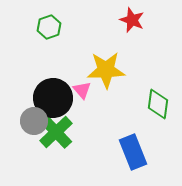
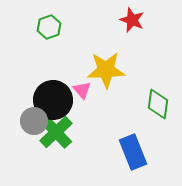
black circle: moved 2 px down
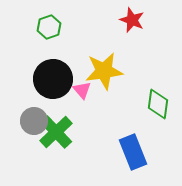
yellow star: moved 2 px left, 1 px down; rotated 6 degrees counterclockwise
black circle: moved 21 px up
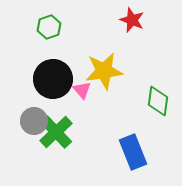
green diamond: moved 3 px up
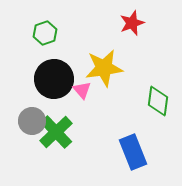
red star: moved 3 px down; rotated 30 degrees clockwise
green hexagon: moved 4 px left, 6 px down
yellow star: moved 3 px up
black circle: moved 1 px right
gray circle: moved 2 px left
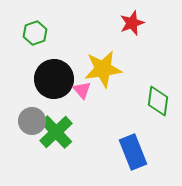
green hexagon: moved 10 px left
yellow star: moved 1 px left, 1 px down
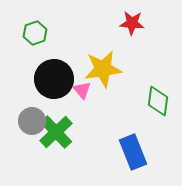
red star: rotated 25 degrees clockwise
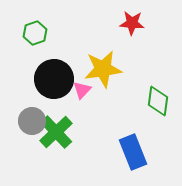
pink triangle: rotated 24 degrees clockwise
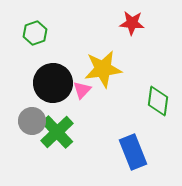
black circle: moved 1 px left, 4 px down
green cross: moved 1 px right
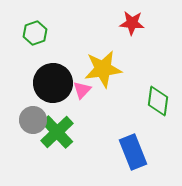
gray circle: moved 1 px right, 1 px up
